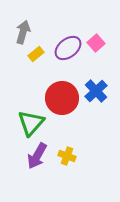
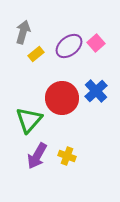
purple ellipse: moved 1 px right, 2 px up
green triangle: moved 2 px left, 3 px up
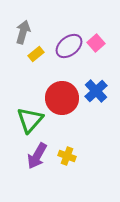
green triangle: moved 1 px right
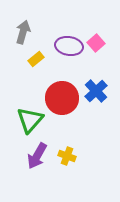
purple ellipse: rotated 48 degrees clockwise
yellow rectangle: moved 5 px down
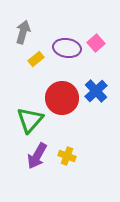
purple ellipse: moved 2 px left, 2 px down
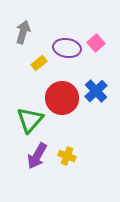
yellow rectangle: moved 3 px right, 4 px down
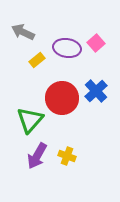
gray arrow: rotated 80 degrees counterclockwise
yellow rectangle: moved 2 px left, 3 px up
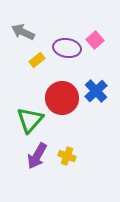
pink square: moved 1 px left, 3 px up
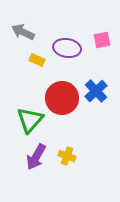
pink square: moved 7 px right; rotated 30 degrees clockwise
yellow rectangle: rotated 63 degrees clockwise
purple arrow: moved 1 px left, 1 px down
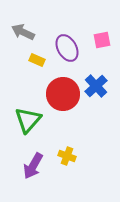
purple ellipse: rotated 52 degrees clockwise
blue cross: moved 5 px up
red circle: moved 1 px right, 4 px up
green triangle: moved 2 px left
purple arrow: moved 3 px left, 9 px down
